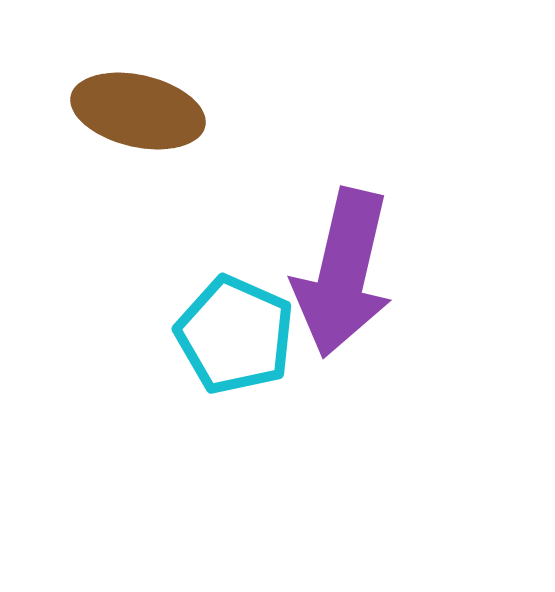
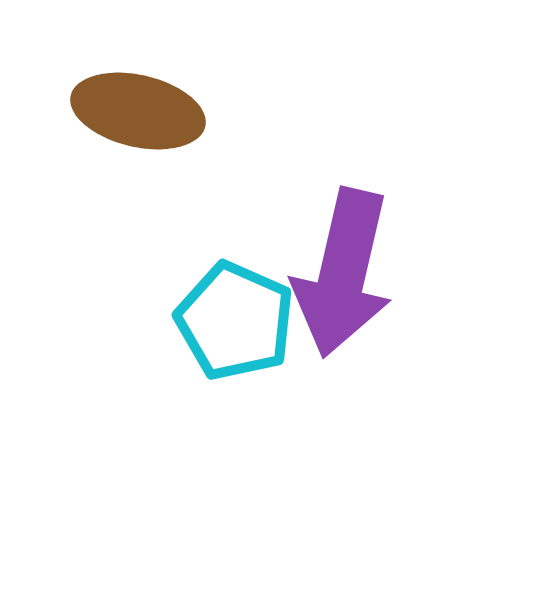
cyan pentagon: moved 14 px up
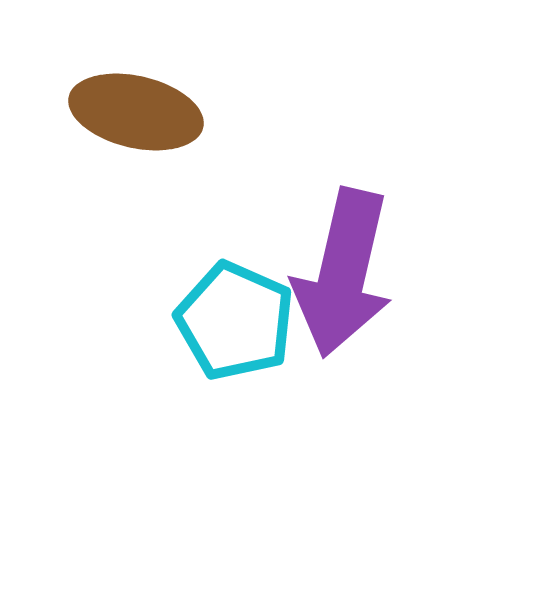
brown ellipse: moved 2 px left, 1 px down
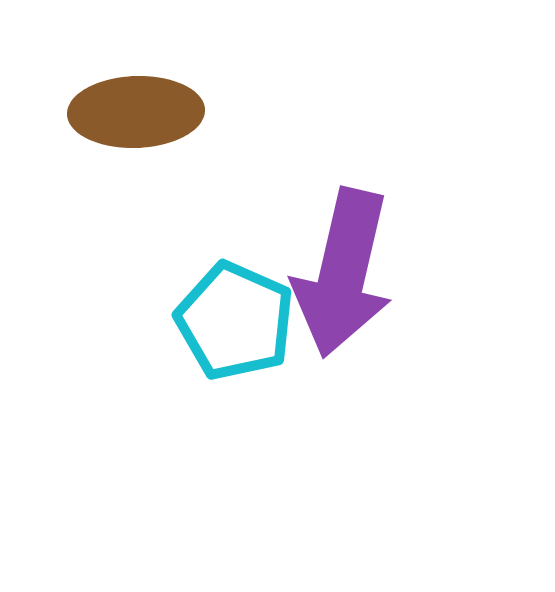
brown ellipse: rotated 15 degrees counterclockwise
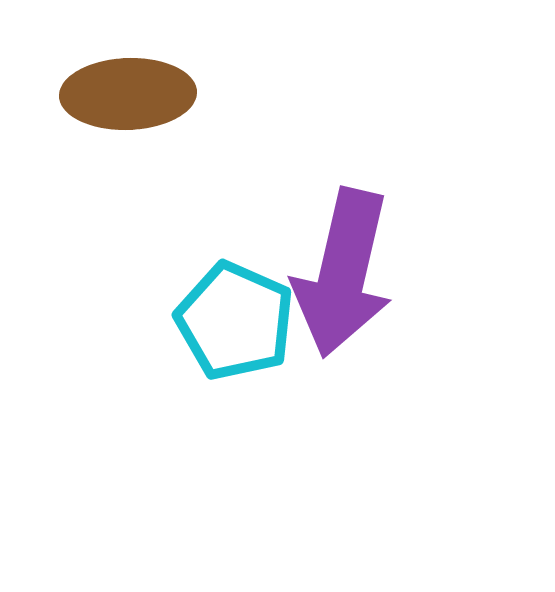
brown ellipse: moved 8 px left, 18 px up
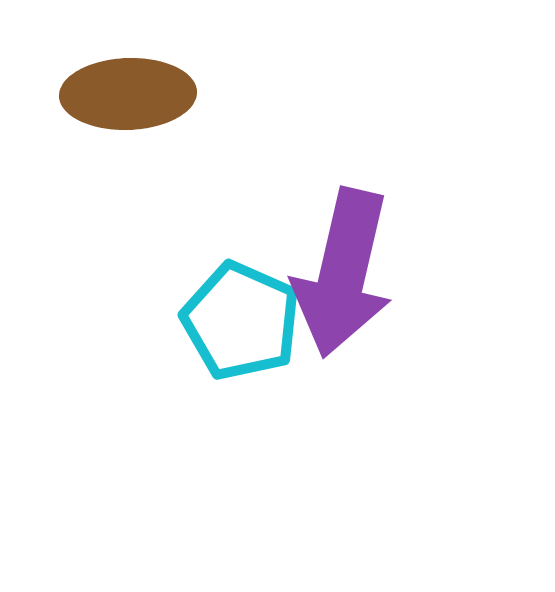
cyan pentagon: moved 6 px right
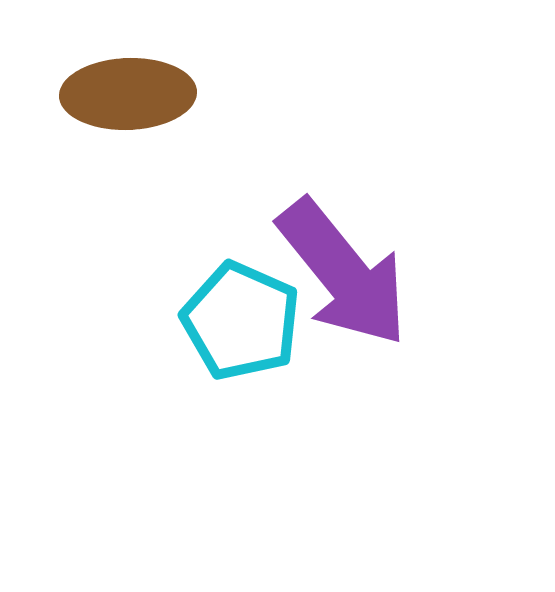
purple arrow: rotated 52 degrees counterclockwise
